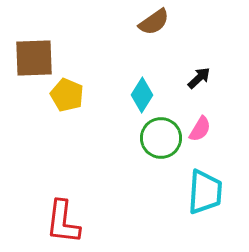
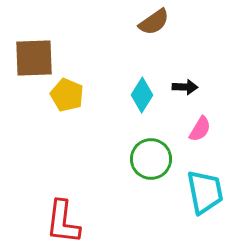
black arrow: moved 14 px left, 9 px down; rotated 45 degrees clockwise
green circle: moved 10 px left, 21 px down
cyan trapezoid: rotated 15 degrees counterclockwise
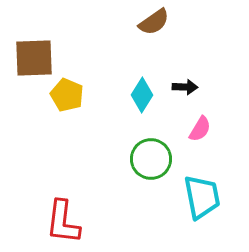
cyan trapezoid: moved 3 px left, 5 px down
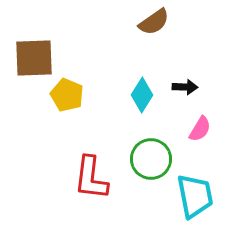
cyan trapezoid: moved 7 px left, 1 px up
red L-shape: moved 28 px right, 44 px up
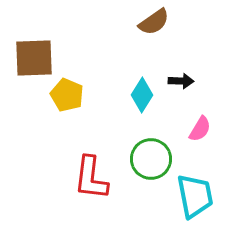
black arrow: moved 4 px left, 6 px up
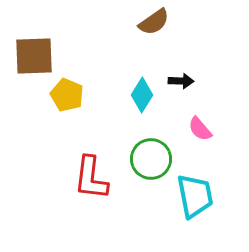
brown square: moved 2 px up
pink semicircle: rotated 108 degrees clockwise
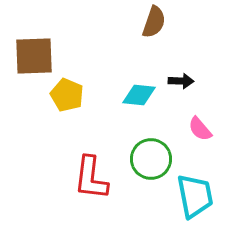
brown semicircle: rotated 36 degrees counterclockwise
cyan diamond: moved 3 px left; rotated 64 degrees clockwise
